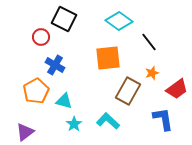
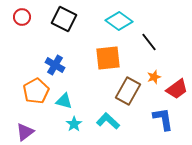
red circle: moved 19 px left, 20 px up
orange star: moved 2 px right, 4 px down
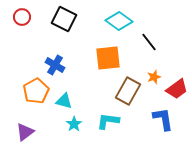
cyan L-shape: rotated 35 degrees counterclockwise
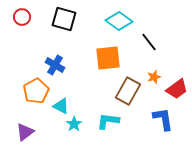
black square: rotated 10 degrees counterclockwise
cyan triangle: moved 3 px left, 5 px down; rotated 12 degrees clockwise
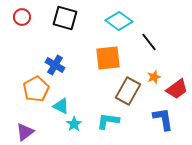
black square: moved 1 px right, 1 px up
orange pentagon: moved 2 px up
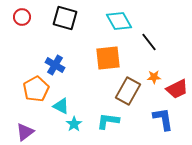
cyan diamond: rotated 24 degrees clockwise
orange star: rotated 16 degrees clockwise
red trapezoid: rotated 10 degrees clockwise
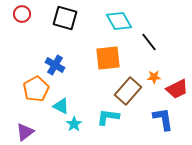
red circle: moved 3 px up
brown rectangle: rotated 12 degrees clockwise
cyan L-shape: moved 4 px up
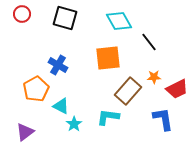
blue cross: moved 3 px right
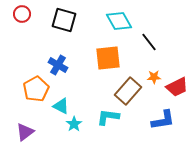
black square: moved 1 px left, 2 px down
red trapezoid: moved 2 px up
blue L-shape: moved 1 px down; rotated 90 degrees clockwise
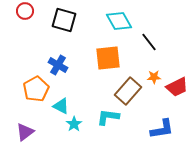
red circle: moved 3 px right, 3 px up
blue L-shape: moved 1 px left, 9 px down
